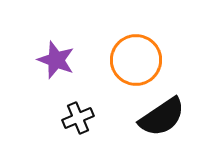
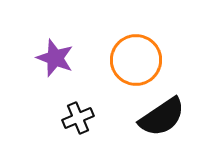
purple star: moved 1 px left, 2 px up
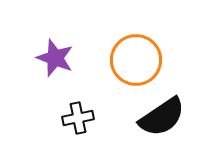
black cross: rotated 12 degrees clockwise
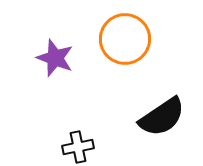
orange circle: moved 11 px left, 21 px up
black cross: moved 29 px down
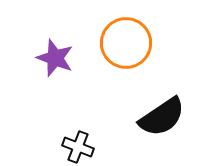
orange circle: moved 1 px right, 4 px down
black cross: rotated 32 degrees clockwise
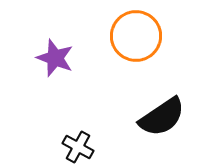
orange circle: moved 10 px right, 7 px up
black cross: rotated 8 degrees clockwise
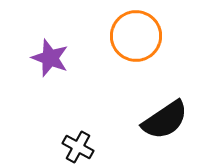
purple star: moved 5 px left
black semicircle: moved 3 px right, 3 px down
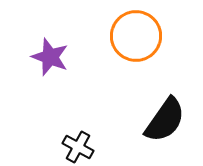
purple star: moved 1 px up
black semicircle: rotated 21 degrees counterclockwise
